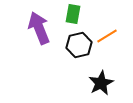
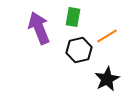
green rectangle: moved 3 px down
black hexagon: moved 5 px down
black star: moved 6 px right, 4 px up
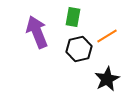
purple arrow: moved 2 px left, 4 px down
black hexagon: moved 1 px up
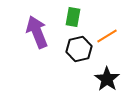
black star: rotated 10 degrees counterclockwise
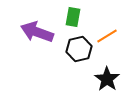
purple arrow: rotated 48 degrees counterclockwise
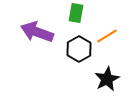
green rectangle: moved 3 px right, 4 px up
black hexagon: rotated 15 degrees counterclockwise
black star: rotated 10 degrees clockwise
